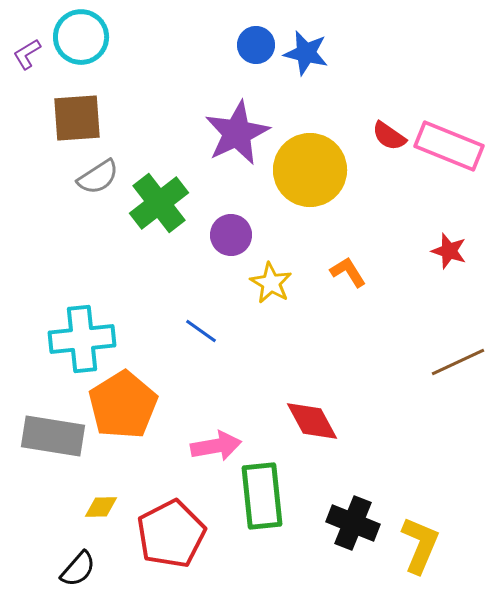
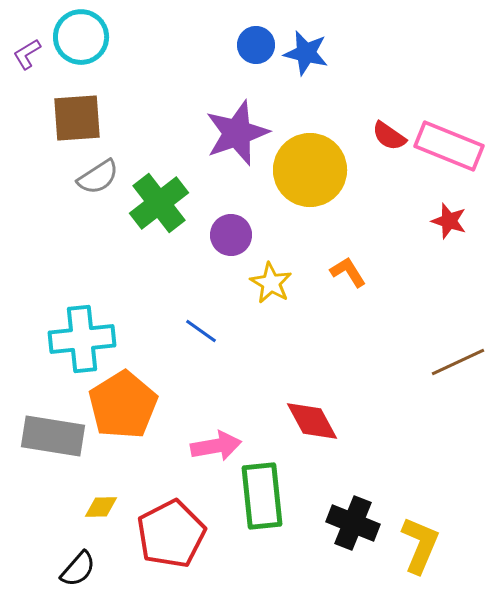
purple star: rotated 6 degrees clockwise
red star: moved 30 px up
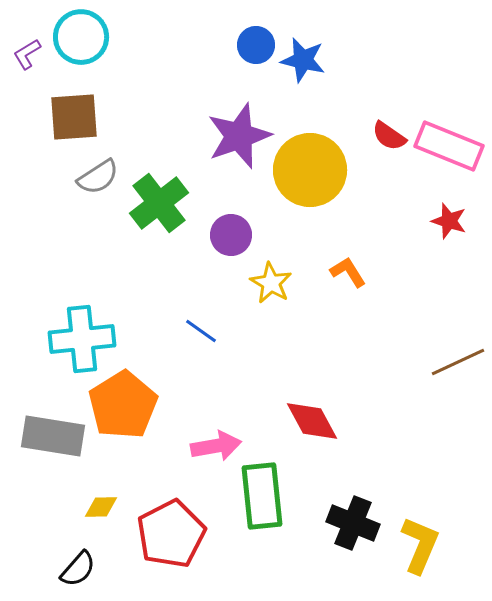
blue star: moved 3 px left, 7 px down
brown square: moved 3 px left, 1 px up
purple star: moved 2 px right, 3 px down
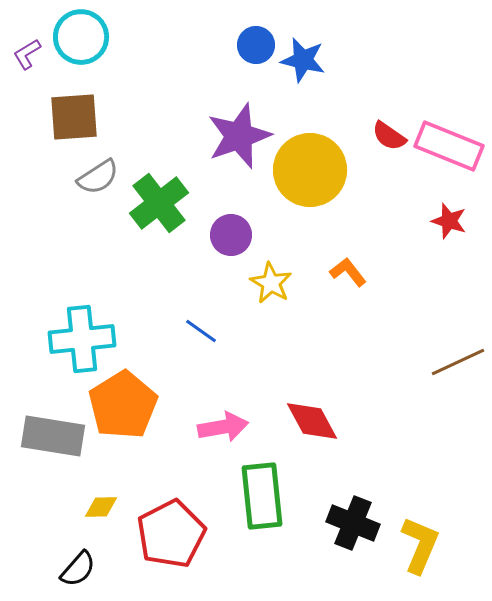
orange L-shape: rotated 6 degrees counterclockwise
pink arrow: moved 7 px right, 19 px up
